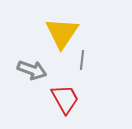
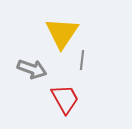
gray arrow: moved 1 px up
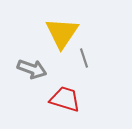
gray line: moved 2 px right, 2 px up; rotated 24 degrees counterclockwise
red trapezoid: rotated 44 degrees counterclockwise
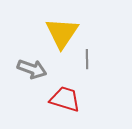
gray line: moved 3 px right, 1 px down; rotated 18 degrees clockwise
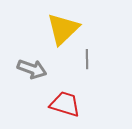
yellow triangle: moved 1 px right, 4 px up; rotated 12 degrees clockwise
red trapezoid: moved 5 px down
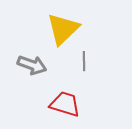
gray line: moved 3 px left, 2 px down
gray arrow: moved 4 px up
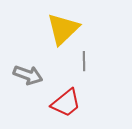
gray arrow: moved 4 px left, 10 px down
red trapezoid: moved 1 px right, 1 px up; rotated 124 degrees clockwise
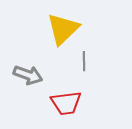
red trapezoid: rotated 32 degrees clockwise
